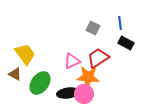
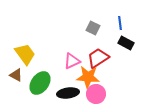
brown triangle: moved 1 px right, 1 px down
pink circle: moved 12 px right
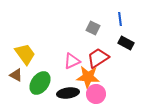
blue line: moved 4 px up
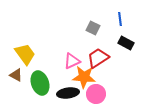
orange star: moved 4 px left
green ellipse: rotated 55 degrees counterclockwise
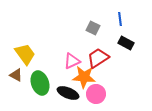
black ellipse: rotated 30 degrees clockwise
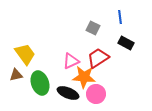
blue line: moved 2 px up
pink triangle: moved 1 px left
brown triangle: rotated 40 degrees counterclockwise
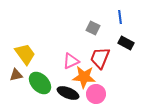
red trapezoid: moved 2 px right; rotated 35 degrees counterclockwise
green ellipse: rotated 25 degrees counterclockwise
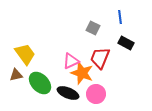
orange star: moved 2 px left, 4 px up; rotated 15 degrees clockwise
